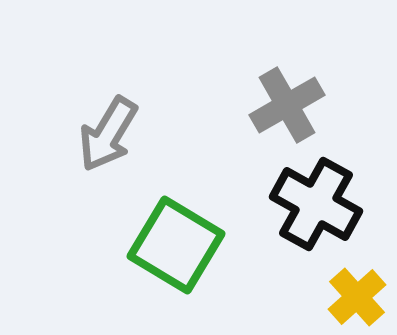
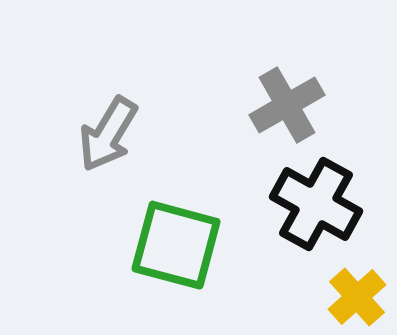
green square: rotated 16 degrees counterclockwise
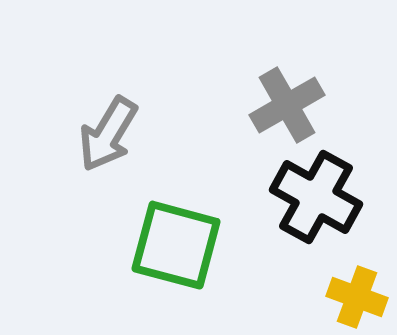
black cross: moved 7 px up
yellow cross: rotated 28 degrees counterclockwise
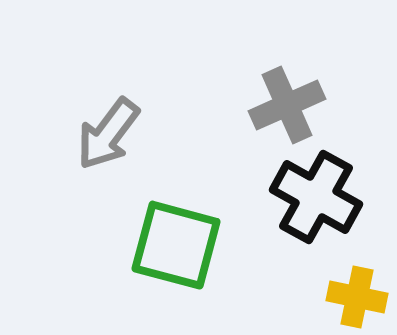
gray cross: rotated 6 degrees clockwise
gray arrow: rotated 6 degrees clockwise
yellow cross: rotated 8 degrees counterclockwise
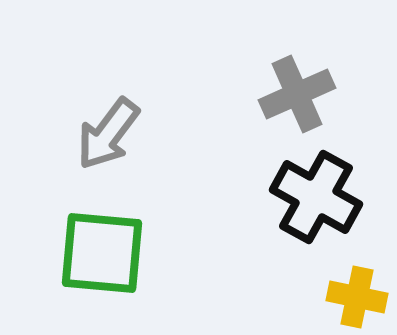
gray cross: moved 10 px right, 11 px up
green square: moved 74 px left, 8 px down; rotated 10 degrees counterclockwise
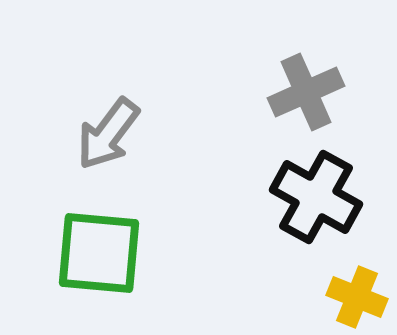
gray cross: moved 9 px right, 2 px up
green square: moved 3 px left
yellow cross: rotated 10 degrees clockwise
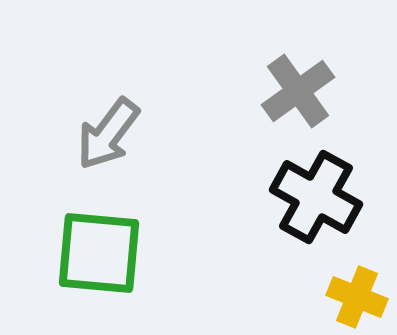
gray cross: moved 8 px left, 1 px up; rotated 12 degrees counterclockwise
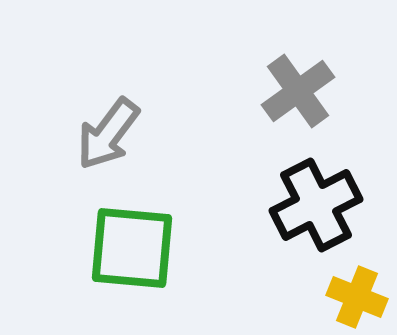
black cross: moved 8 px down; rotated 34 degrees clockwise
green square: moved 33 px right, 5 px up
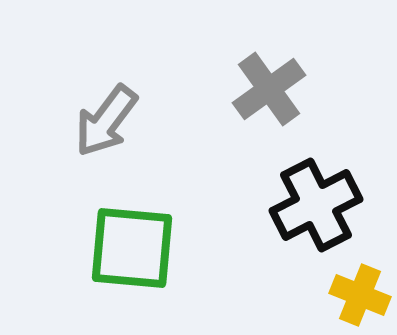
gray cross: moved 29 px left, 2 px up
gray arrow: moved 2 px left, 13 px up
yellow cross: moved 3 px right, 2 px up
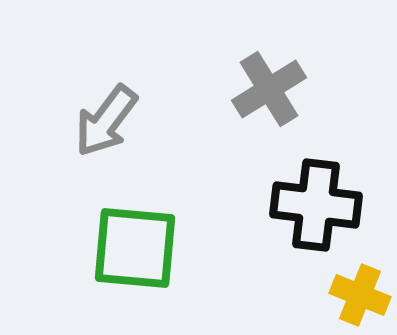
gray cross: rotated 4 degrees clockwise
black cross: rotated 34 degrees clockwise
green square: moved 3 px right
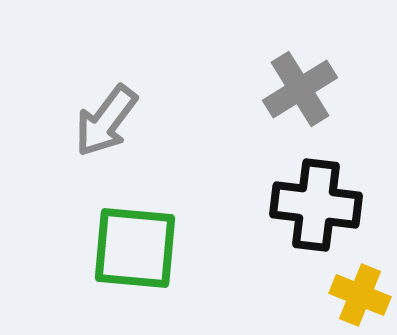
gray cross: moved 31 px right
